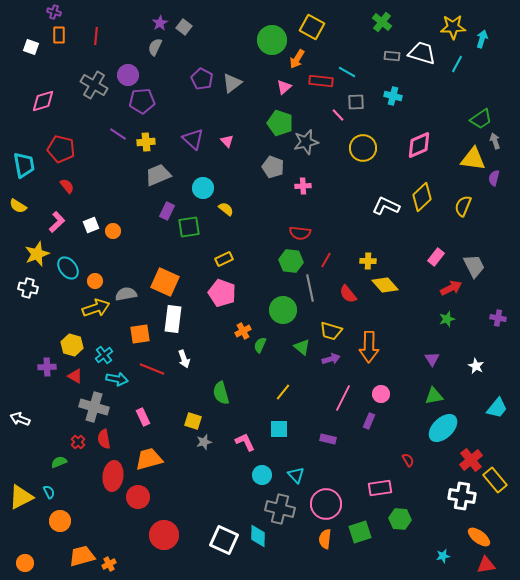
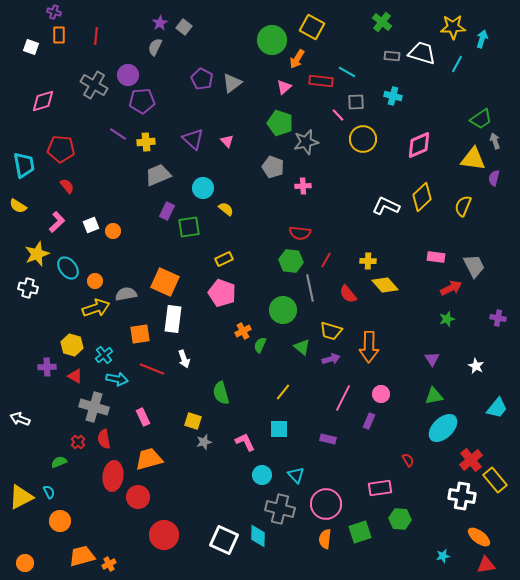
yellow circle at (363, 148): moved 9 px up
red pentagon at (61, 149): rotated 8 degrees counterclockwise
pink rectangle at (436, 257): rotated 60 degrees clockwise
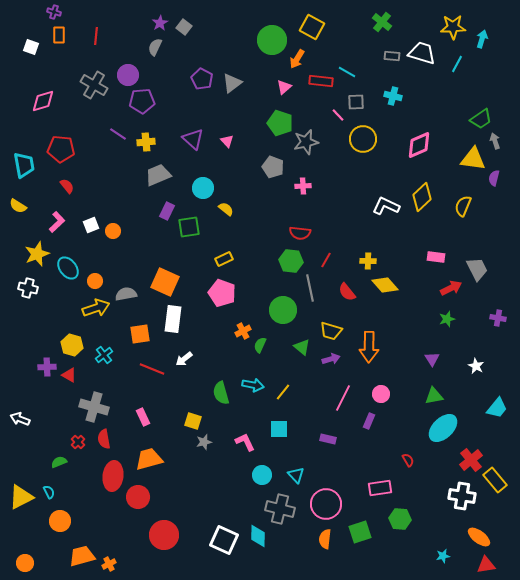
gray trapezoid at (474, 266): moved 3 px right, 3 px down
red semicircle at (348, 294): moved 1 px left, 2 px up
white arrow at (184, 359): rotated 72 degrees clockwise
red triangle at (75, 376): moved 6 px left, 1 px up
cyan arrow at (117, 379): moved 136 px right, 6 px down
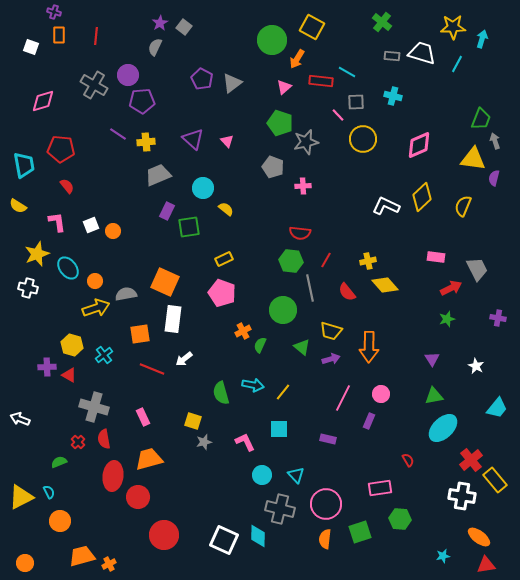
green trapezoid at (481, 119): rotated 35 degrees counterclockwise
pink L-shape at (57, 222): rotated 55 degrees counterclockwise
yellow cross at (368, 261): rotated 14 degrees counterclockwise
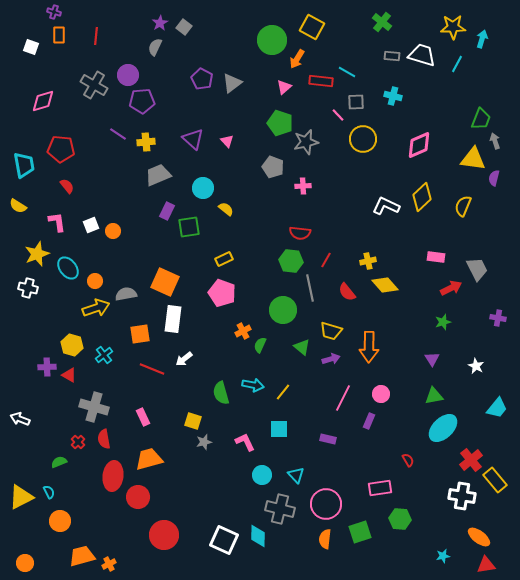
white trapezoid at (422, 53): moved 2 px down
green star at (447, 319): moved 4 px left, 3 px down
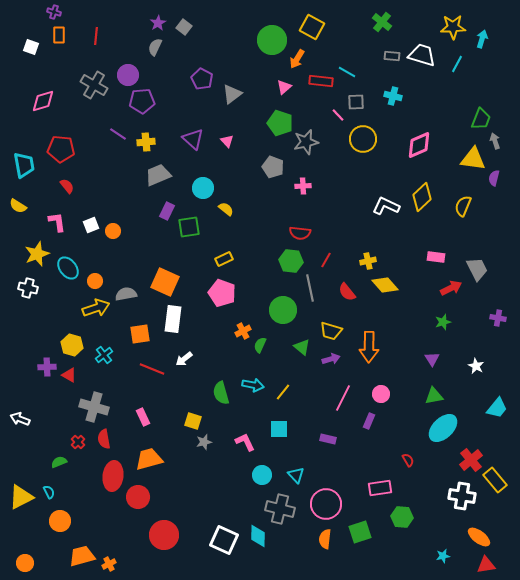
purple star at (160, 23): moved 2 px left
gray triangle at (232, 83): moved 11 px down
green hexagon at (400, 519): moved 2 px right, 2 px up
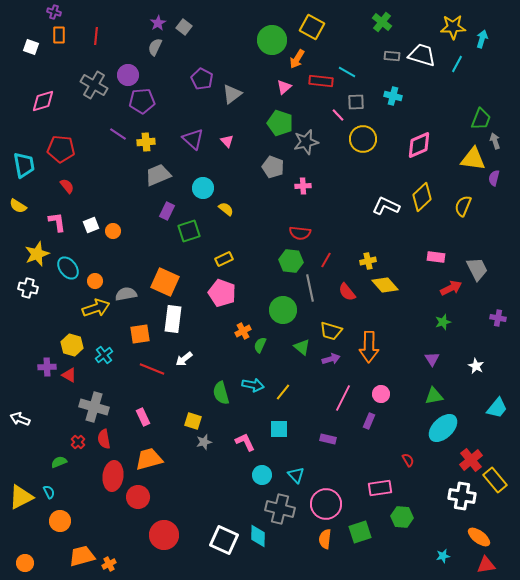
green square at (189, 227): moved 4 px down; rotated 10 degrees counterclockwise
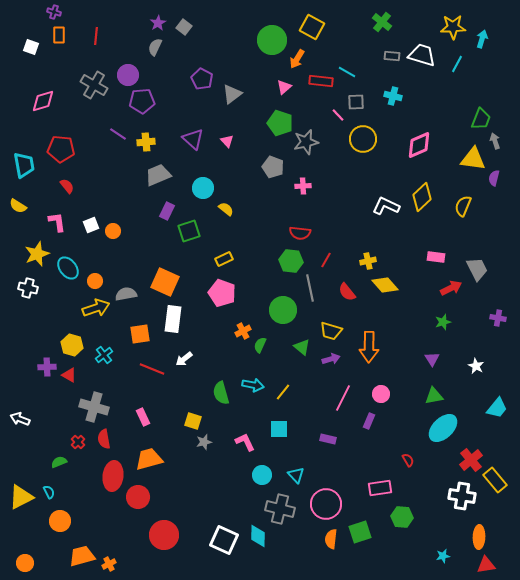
orange ellipse at (479, 537): rotated 55 degrees clockwise
orange semicircle at (325, 539): moved 6 px right
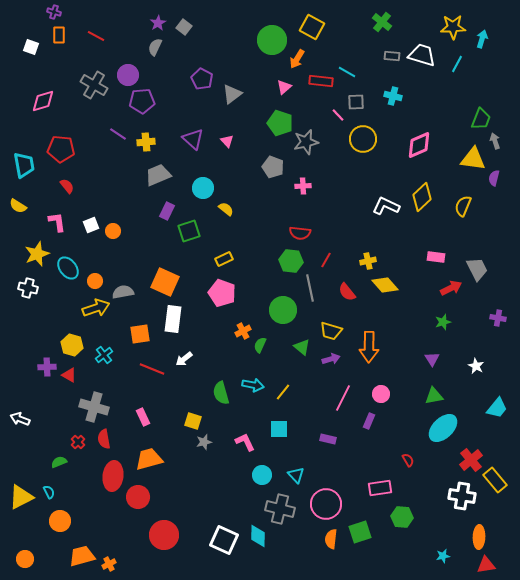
red line at (96, 36): rotated 66 degrees counterclockwise
gray semicircle at (126, 294): moved 3 px left, 2 px up
orange circle at (25, 563): moved 4 px up
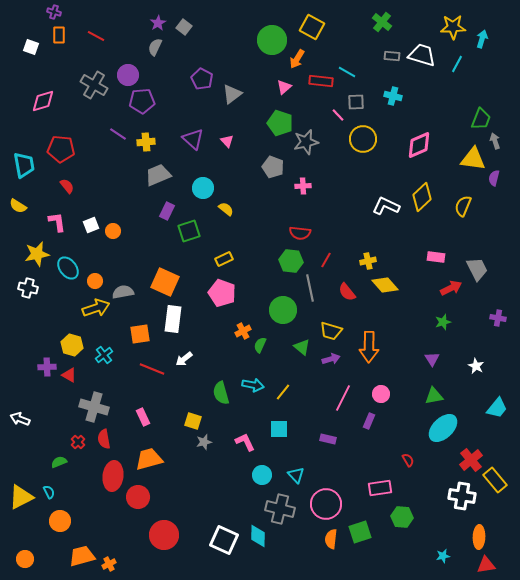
yellow star at (37, 254): rotated 10 degrees clockwise
